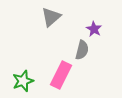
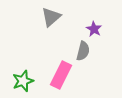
gray semicircle: moved 1 px right, 1 px down
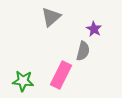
green star: rotated 25 degrees clockwise
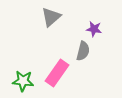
purple star: rotated 21 degrees counterclockwise
pink rectangle: moved 4 px left, 2 px up; rotated 8 degrees clockwise
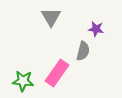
gray triangle: rotated 20 degrees counterclockwise
purple star: moved 2 px right
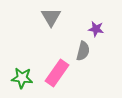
green star: moved 1 px left, 3 px up
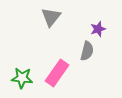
gray triangle: rotated 10 degrees clockwise
purple star: moved 2 px right; rotated 28 degrees counterclockwise
gray semicircle: moved 4 px right
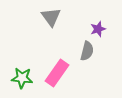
gray triangle: rotated 15 degrees counterclockwise
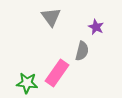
purple star: moved 2 px left, 2 px up; rotated 28 degrees counterclockwise
gray semicircle: moved 5 px left
green star: moved 5 px right, 5 px down
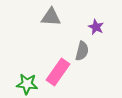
gray triangle: rotated 50 degrees counterclockwise
pink rectangle: moved 1 px right, 1 px up
green star: moved 1 px down
